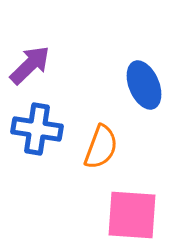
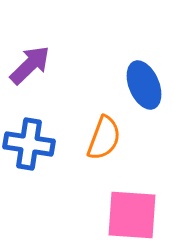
blue cross: moved 8 px left, 15 px down
orange semicircle: moved 3 px right, 9 px up
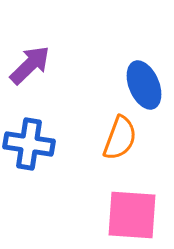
orange semicircle: moved 16 px right
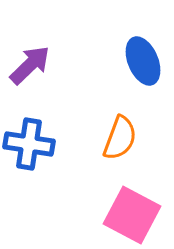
blue ellipse: moved 1 px left, 24 px up
pink square: rotated 24 degrees clockwise
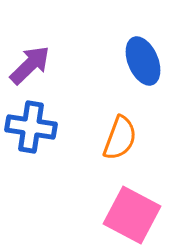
blue cross: moved 2 px right, 17 px up
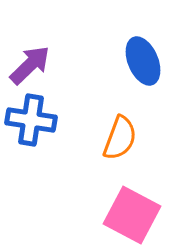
blue cross: moved 7 px up
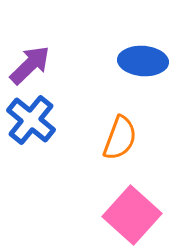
blue ellipse: rotated 63 degrees counterclockwise
blue cross: rotated 30 degrees clockwise
pink square: rotated 14 degrees clockwise
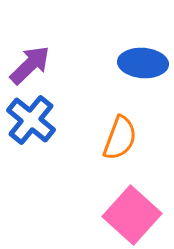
blue ellipse: moved 2 px down
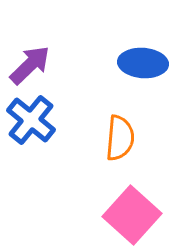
orange semicircle: rotated 15 degrees counterclockwise
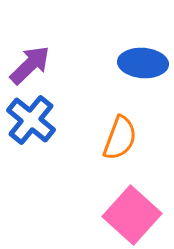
orange semicircle: rotated 15 degrees clockwise
